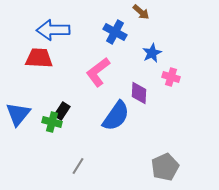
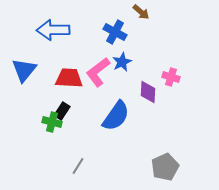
blue star: moved 30 px left, 9 px down
red trapezoid: moved 30 px right, 20 px down
purple diamond: moved 9 px right, 1 px up
blue triangle: moved 6 px right, 44 px up
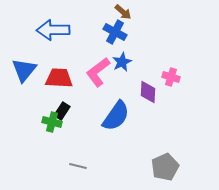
brown arrow: moved 18 px left
red trapezoid: moved 10 px left
gray line: rotated 72 degrees clockwise
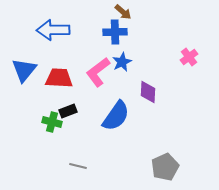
blue cross: rotated 30 degrees counterclockwise
pink cross: moved 18 px right, 20 px up; rotated 36 degrees clockwise
black rectangle: moved 6 px right; rotated 36 degrees clockwise
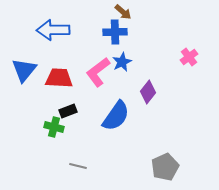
purple diamond: rotated 35 degrees clockwise
green cross: moved 2 px right, 5 px down
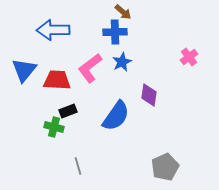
pink L-shape: moved 8 px left, 4 px up
red trapezoid: moved 2 px left, 2 px down
purple diamond: moved 1 px right, 3 px down; rotated 30 degrees counterclockwise
gray line: rotated 60 degrees clockwise
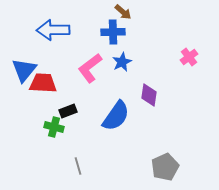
blue cross: moved 2 px left
red trapezoid: moved 14 px left, 3 px down
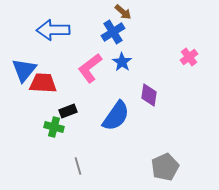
blue cross: rotated 30 degrees counterclockwise
blue star: rotated 12 degrees counterclockwise
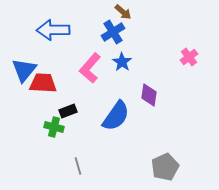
pink L-shape: rotated 12 degrees counterclockwise
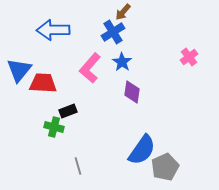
brown arrow: rotated 90 degrees clockwise
blue triangle: moved 5 px left
purple diamond: moved 17 px left, 3 px up
blue semicircle: moved 26 px right, 34 px down
